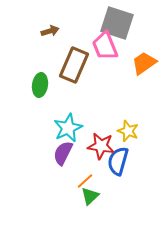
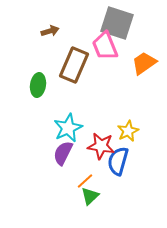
green ellipse: moved 2 px left
yellow star: rotated 25 degrees clockwise
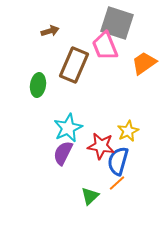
orange line: moved 32 px right, 2 px down
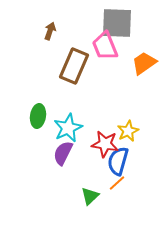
gray square: rotated 16 degrees counterclockwise
brown arrow: rotated 54 degrees counterclockwise
brown rectangle: moved 1 px down
green ellipse: moved 31 px down
red star: moved 4 px right, 2 px up
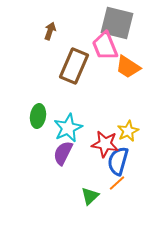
gray square: rotated 12 degrees clockwise
orange trapezoid: moved 16 px left, 4 px down; rotated 112 degrees counterclockwise
